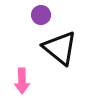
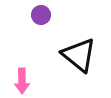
black triangle: moved 19 px right, 7 px down
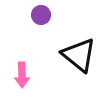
pink arrow: moved 6 px up
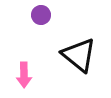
pink arrow: moved 2 px right
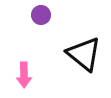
black triangle: moved 5 px right, 1 px up
